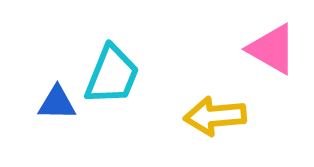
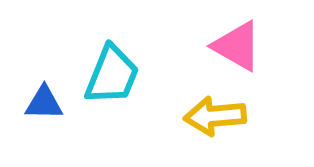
pink triangle: moved 35 px left, 3 px up
blue triangle: moved 13 px left
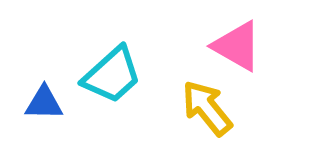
cyan trapezoid: rotated 26 degrees clockwise
yellow arrow: moved 8 px left, 8 px up; rotated 56 degrees clockwise
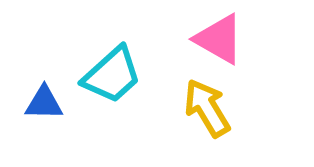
pink triangle: moved 18 px left, 7 px up
yellow arrow: rotated 8 degrees clockwise
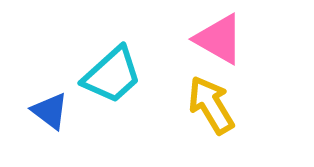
blue triangle: moved 6 px right, 8 px down; rotated 36 degrees clockwise
yellow arrow: moved 4 px right, 3 px up
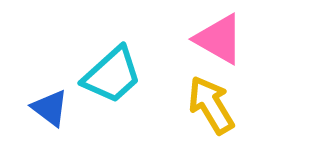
blue triangle: moved 3 px up
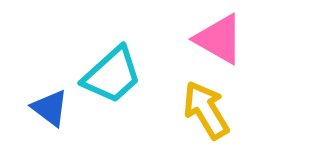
yellow arrow: moved 5 px left, 5 px down
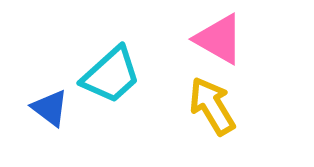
cyan trapezoid: moved 1 px left
yellow arrow: moved 6 px right, 4 px up
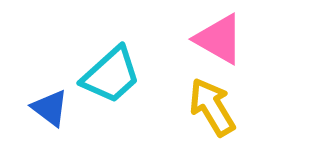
yellow arrow: moved 1 px down
